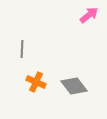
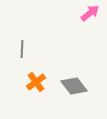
pink arrow: moved 1 px right, 2 px up
orange cross: rotated 30 degrees clockwise
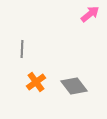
pink arrow: moved 1 px down
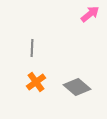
gray line: moved 10 px right, 1 px up
gray diamond: moved 3 px right, 1 px down; rotated 12 degrees counterclockwise
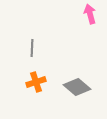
pink arrow: rotated 66 degrees counterclockwise
orange cross: rotated 18 degrees clockwise
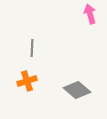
orange cross: moved 9 px left, 1 px up
gray diamond: moved 3 px down
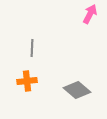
pink arrow: rotated 42 degrees clockwise
orange cross: rotated 12 degrees clockwise
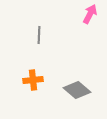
gray line: moved 7 px right, 13 px up
orange cross: moved 6 px right, 1 px up
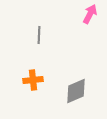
gray diamond: moved 1 px left, 1 px down; rotated 64 degrees counterclockwise
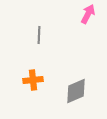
pink arrow: moved 2 px left
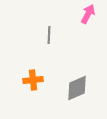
gray line: moved 10 px right
gray diamond: moved 1 px right, 3 px up
